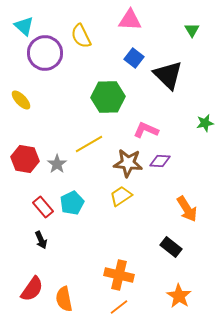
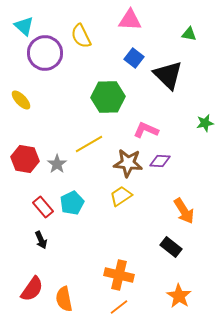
green triangle: moved 3 px left, 4 px down; rotated 49 degrees counterclockwise
orange arrow: moved 3 px left, 2 px down
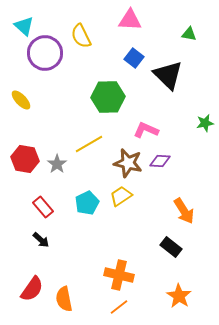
brown star: rotated 8 degrees clockwise
cyan pentagon: moved 15 px right
black arrow: rotated 24 degrees counterclockwise
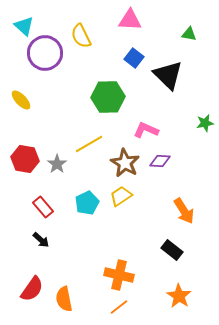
brown star: moved 3 px left; rotated 16 degrees clockwise
black rectangle: moved 1 px right, 3 px down
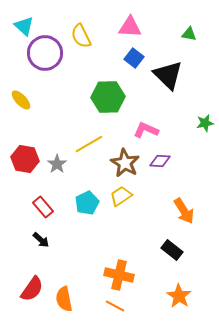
pink triangle: moved 7 px down
orange line: moved 4 px left, 1 px up; rotated 66 degrees clockwise
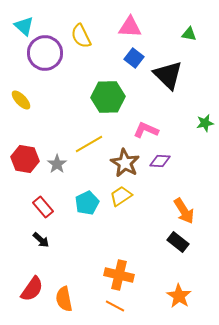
black rectangle: moved 6 px right, 8 px up
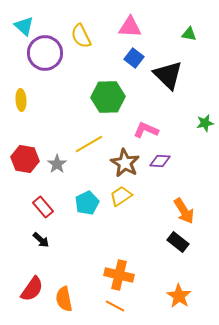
yellow ellipse: rotated 40 degrees clockwise
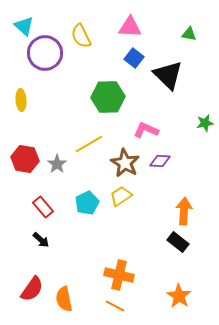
orange arrow: rotated 144 degrees counterclockwise
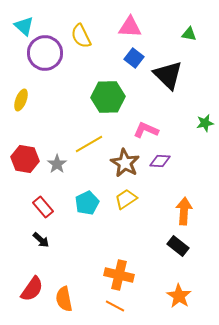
yellow ellipse: rotated 25 degrees clockwise
yellow trapezoid: moved 5 px right, 3 px down
black rectangle: moved 4 px down
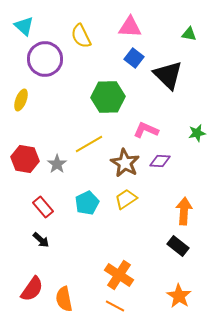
purple circle: moved 6 px down
green star: moved 8 px left, 10 px down
orange cross: rotated 20 degrees clockwise
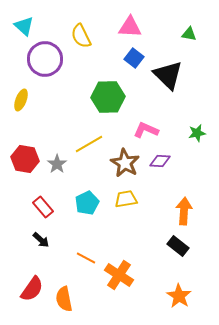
yellow trapezoid: rotated 25 degrees clockwise
orange line: moved 29 px left, 48 px up
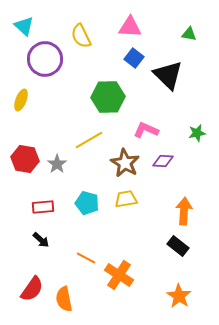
yellow line: moved 4 px up
purple diamond: moved 3 px right
cyan pentagon: rotated 30 degrees counterclockwise
red rectangle: rotated 55 degrees counterclockwise
